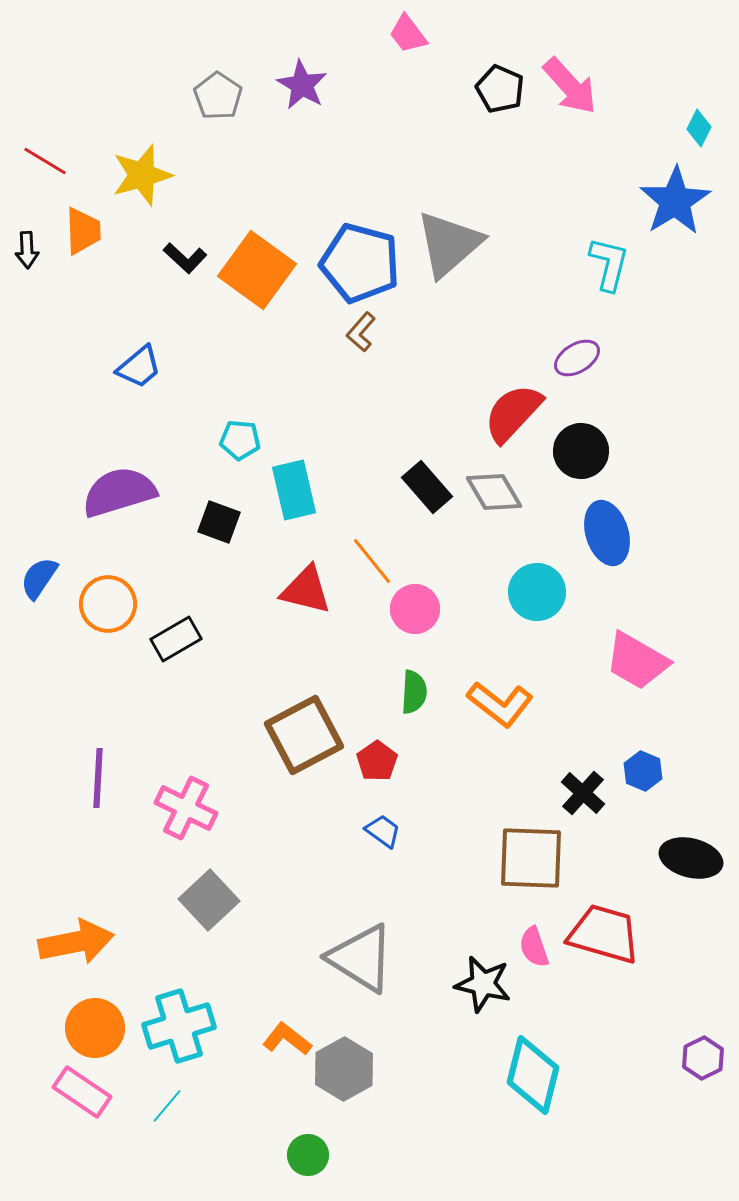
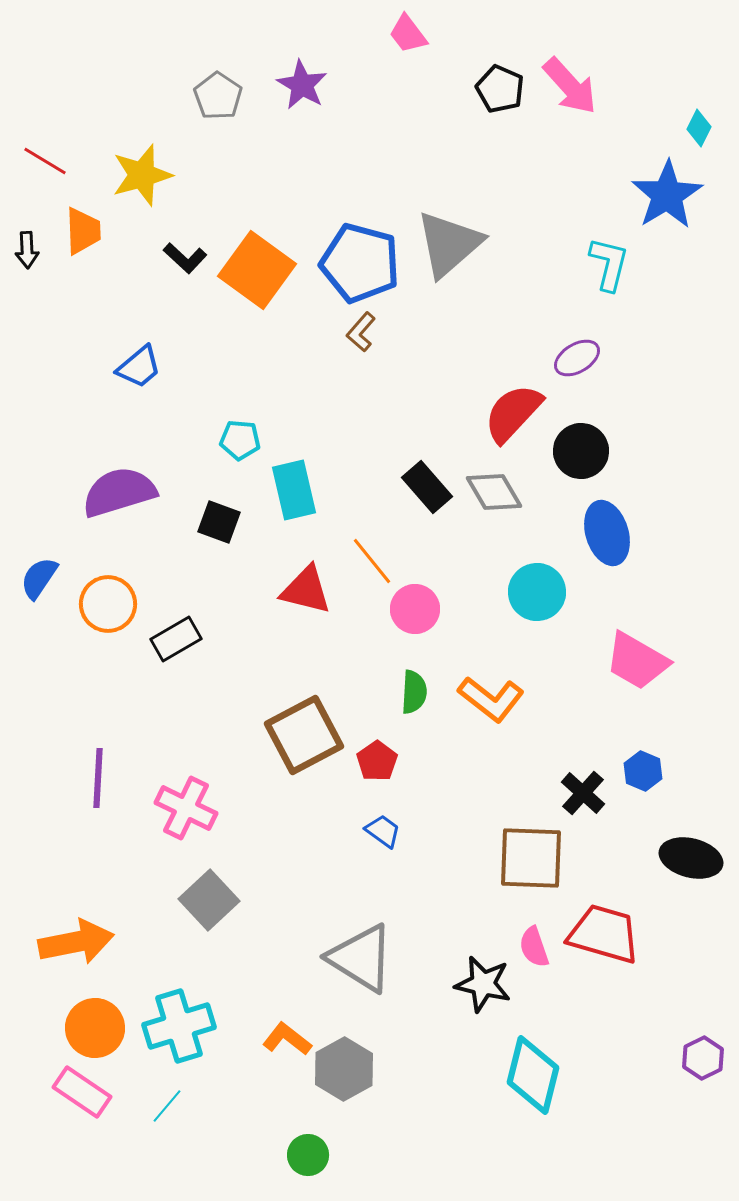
blue star at (675, 201): moved 8 px left, 6 px up
orange L-shape at (500, 704): moved 9 px left, 5 px up
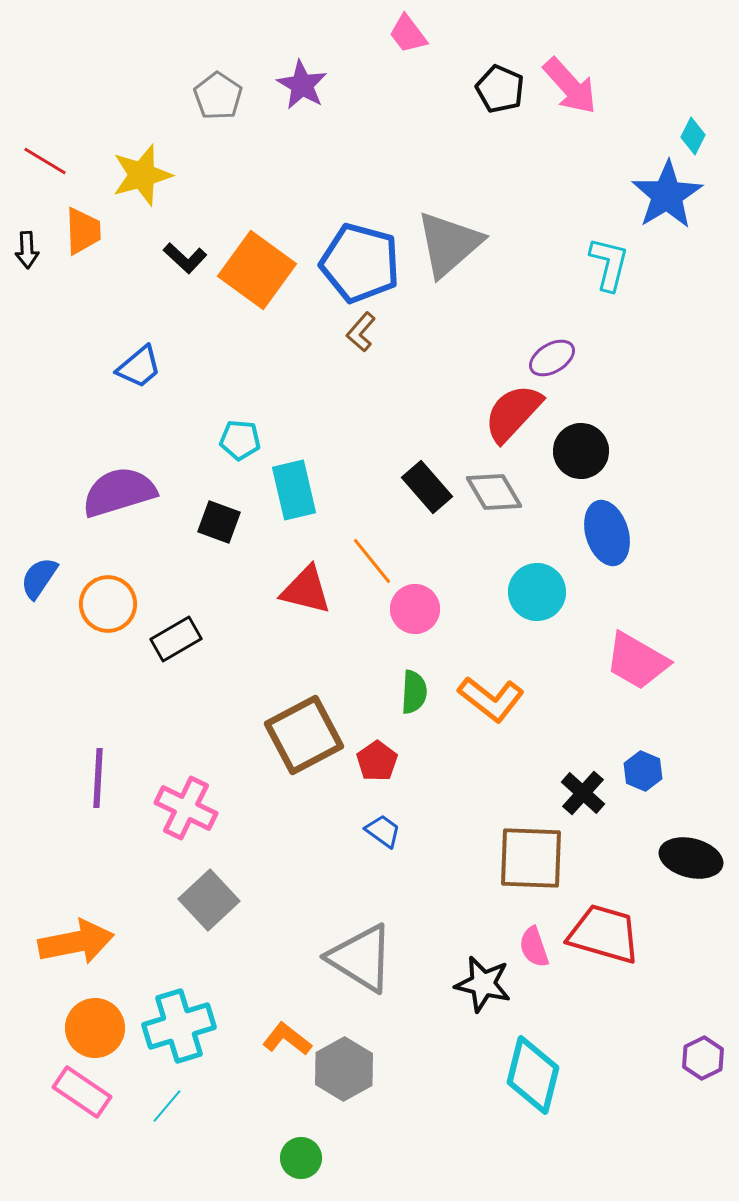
cyan diamond at (699, 128): moved 6 px left, 8 px down
purple ellipse at (577, 358): moved 25 px left
green circle at (308, 1155): moved 7 px left, 3 px down
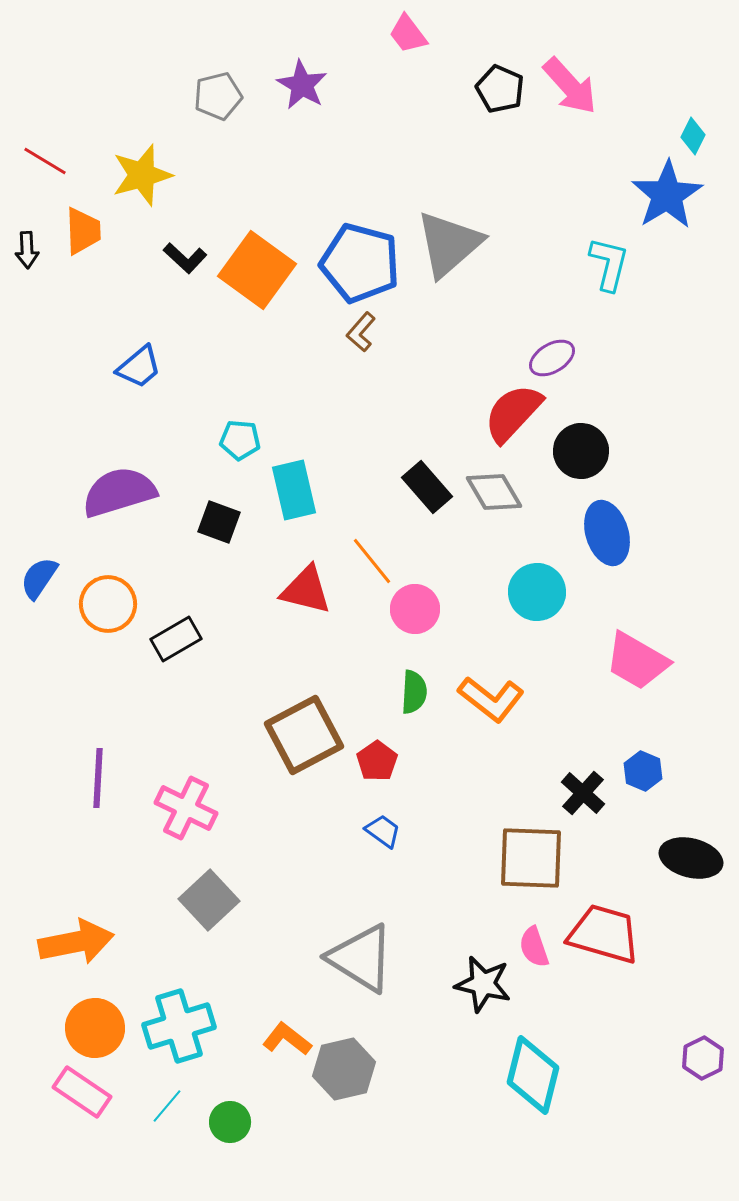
gray pentagon at (218, 96): rotated 24 degrees clockwise
gray hexagon at (344, 1069): rotated 16 degrees clockwise
green circle at (301, 1158): moved 71 px left, 36 px up
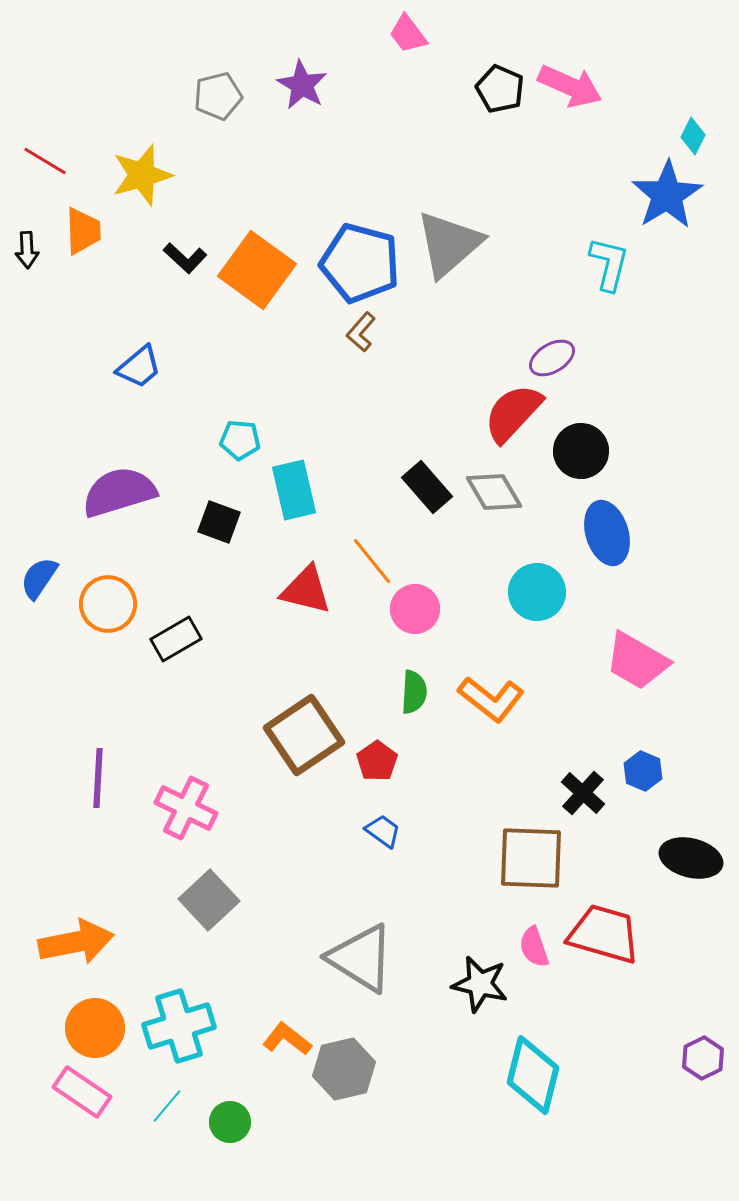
pink arrow at (570, 86): rotated 24 degrees counterclockwise
brown square at (304, 735): rotated 6 degrees counterclockwise
black star at (483, 984): moved 3 px left
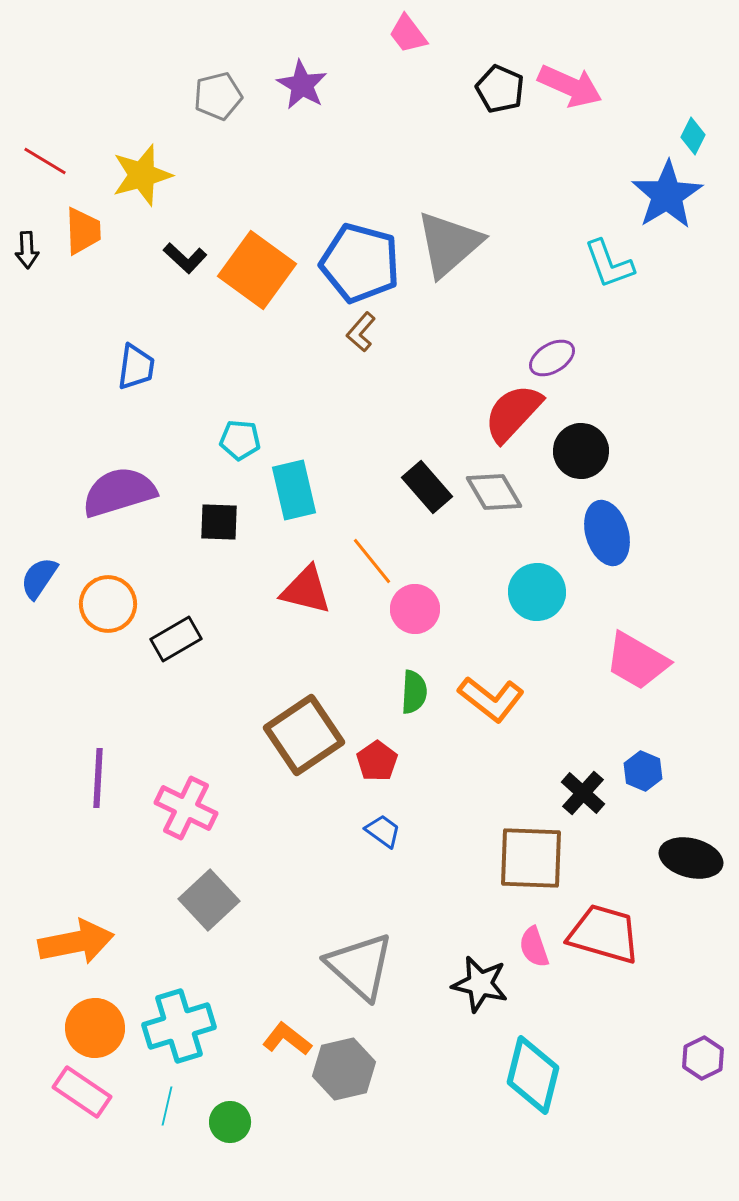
cyan L-shape at (609, 264): rotated 146 degrees clockwise
blue trapezoid at (139, 367): moved 3 px left; rotated 42 degrees counterclockwise
black square at (219, 522): rotated 18 degrees counterclockwise
gray triangle at (361, 958): moved 1 px left, 8 px down; rotated 10 degrees clockwise
cyan line at (167, 1106): rotated 27 degrees counterclockwise
